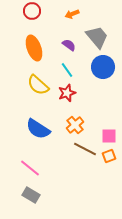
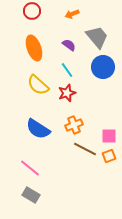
orange cross: moved 1 px left; rotated 18 degrees clockwise
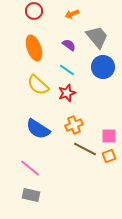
red circle: moved 2 px right
cyan line: rotated 21 degrees counterclockwise
gray rectangle: rotated 18 degrees counterclockwise
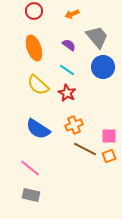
red star: rotated 24 degrees counterclockwise
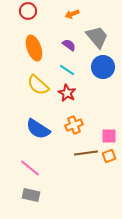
red circle: moved 6 px left
brown line: moved 1 px right, 4 px down; rotated 35 degrees counterclockwise
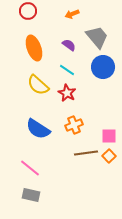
orange square: rotated 24 degrees counterclockwise
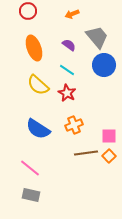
blue circle: moved 1 px right, 2 px up
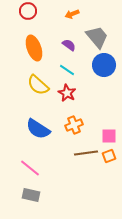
orange square: rotated 24 degrees clockwise
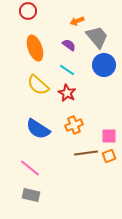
orange arrow: moved 5 px right, 7 px down
orange ellipse: moved 1 px right
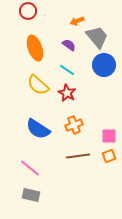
brown line: moved 8 px left, 3 px down
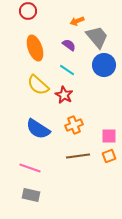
red star: moved 3 px left, 2 px down
pink line: rotated 20 degrees counterclockwise
